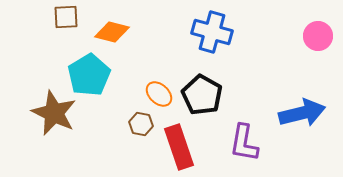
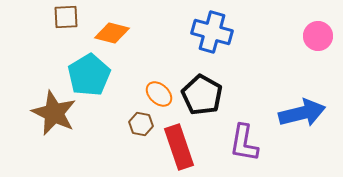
orange diamond: moved 1 px down
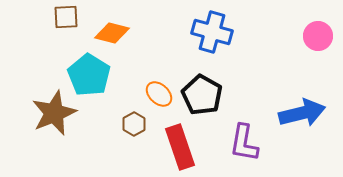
cyan pentagon: rotated 9 degrees counterclockwise
brown star: rotated 24 degrees clockwise
brown hexagon: moved 7 px left; rotated 20 degrees clockwise
red rectangle: moved 1 px right
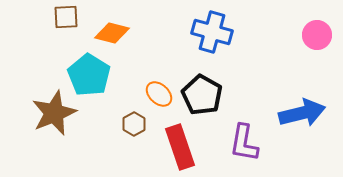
pink circle: moved 1 px left, 1 px up
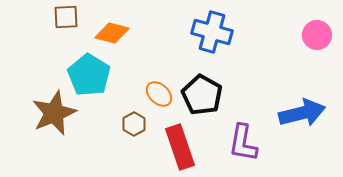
purple L-shape: moved 1 px left
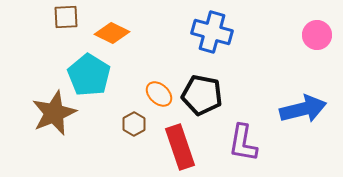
orange diamond: rotated 12 degrees clockwise
black pentagon: rotated 18 degrees counterclockwise
blue arrow: moved 1 px right, 4 px up
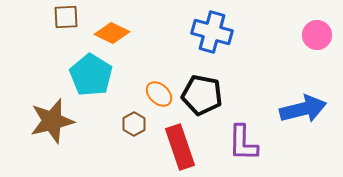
cyan pentagon: moved 2 px right
brown star: moved 2 px left, 8 px down; rotated 9 degrees clockwise
purple L-shape: rotated 9 degrees counterclockwise
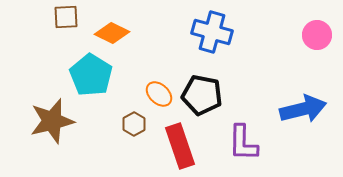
red rectangle: moved 1 px up
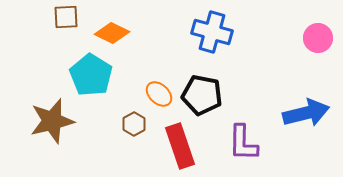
pink circle: moved 1 px right, 3 px down
blue arrow: moved 3 px right, 4 px down
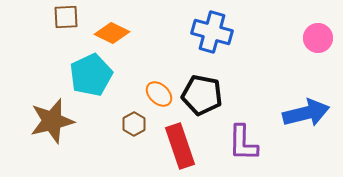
cyan pentagon: rotated 15 degrees clockwise
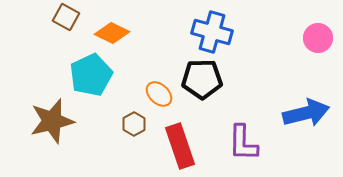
brown square: rotated 32 degrees clockwise
black pentagon: moved 16 px up; rotated 12 degrees counterclockwise
